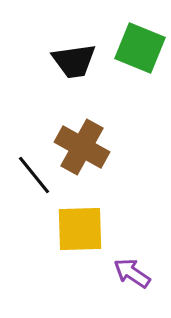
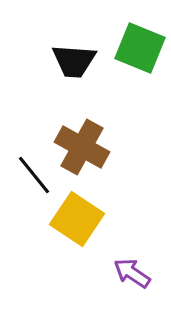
black trapezoid: rotated 12 degrees clockwise
yellow square: moved 3 px left, 10 px up; rotated 36 degrees clockwise
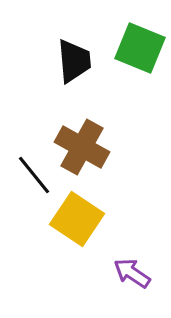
black trapezoid: rotated 99 degrees counterclockwise
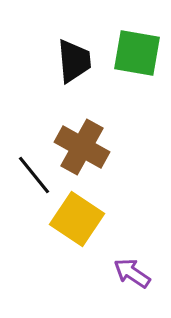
green square: moved 3 px left, 5 px down; rotated 12 degrees counterclockwise
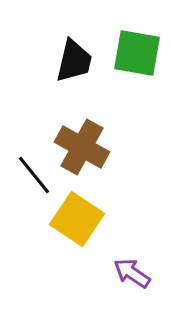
black trapezoid: rotated 18 degrees clockwise
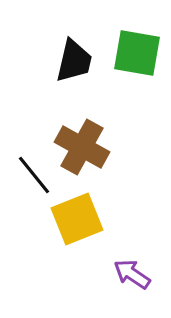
yellow square: rotated 34 degrees clockwise
purple arrow: moved 1 px down
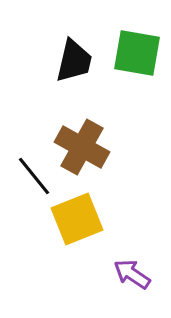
black line: moved 1 px down
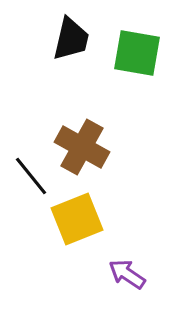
black trapezoid: moved 3 px left, 22 px up
black line: moved 3 px left
purple arrow: moved 5 px left
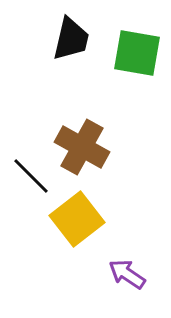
black line: rotated 6 degrees counterclockwise
yellow square: rotated 16 degrees counterclockwise
